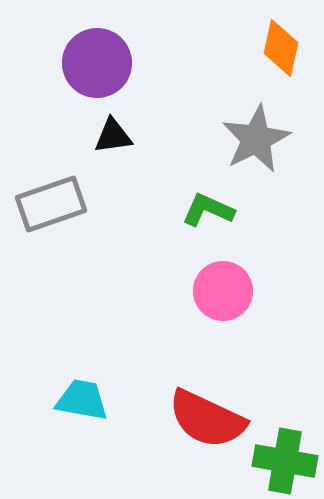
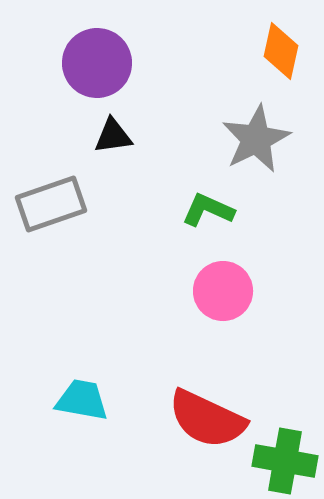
orange diamond: moved 3 px down
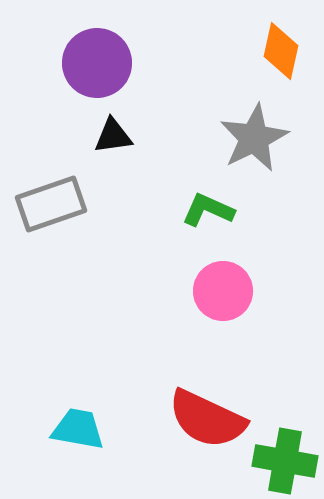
gray star: moved 2 px left, 1 px up
cyan trapezoid: moved 4 px left, 29 px down
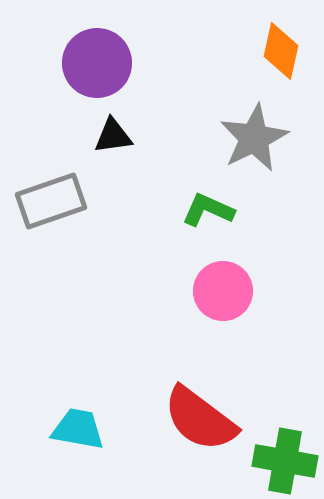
gray rectangle: moved 3 px up
red semicircle: moved 7 px left; rotated 12 degrees clockwise
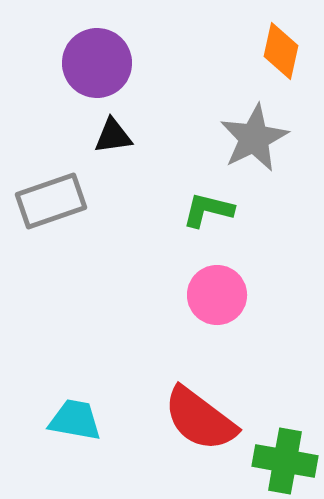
green L-shape: rotated 10 degrees counterclockwise
pink circle: moved 6 px left, 4 px down
cyan trapezoid: moved 3 px left, 9 px up
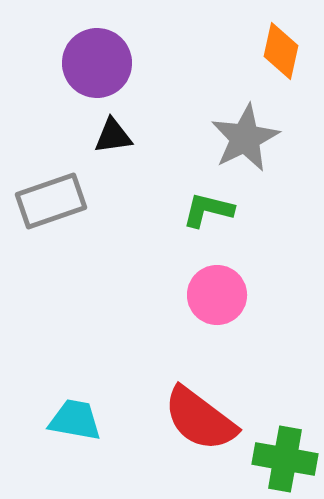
gray star: moved 9 px left
green cross: moved 2 px up
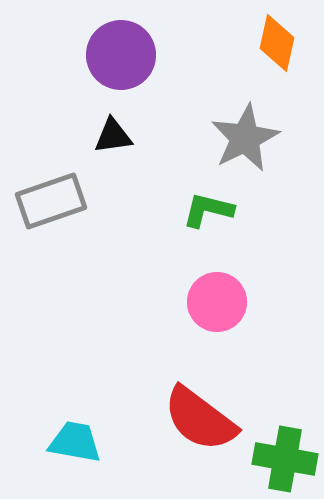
orange diamond: moved 4 px left, 8 px up
purple circle: moved 24 px right, 8 px up
pink circle: moved 7 px down
cyan trapezoid: moved 22 px down
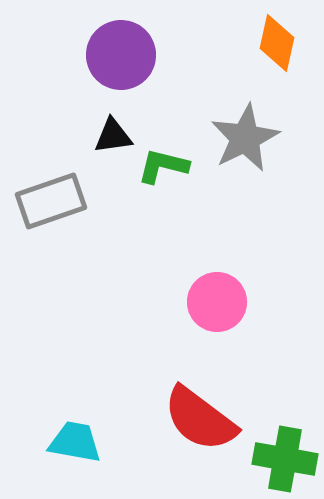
green L-shape: moved 45 px left, 44 px up
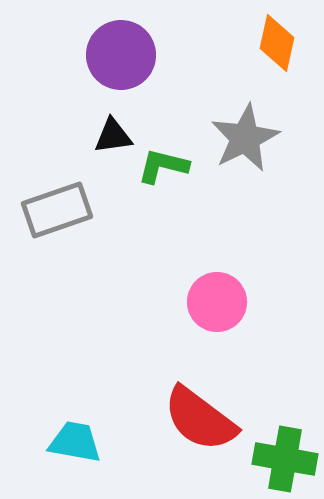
gray rectangle: moved 6 px right, 9 px down
